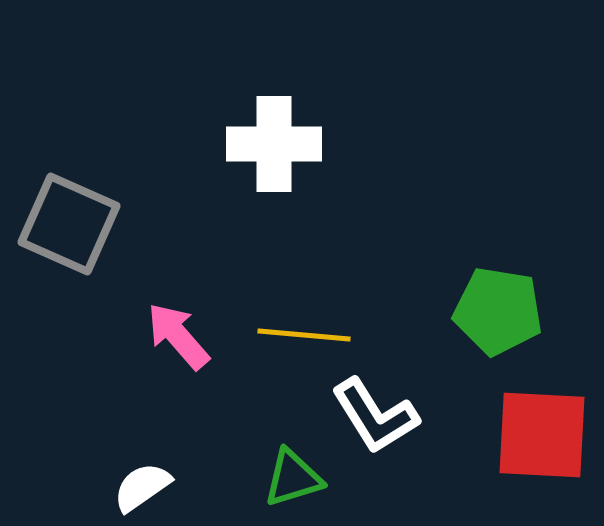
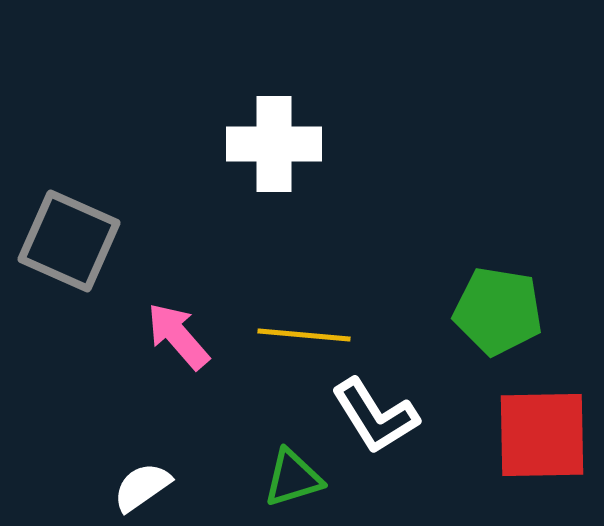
gray square: moved 17 px down
red square: rotated 4 degrees counterclockwise
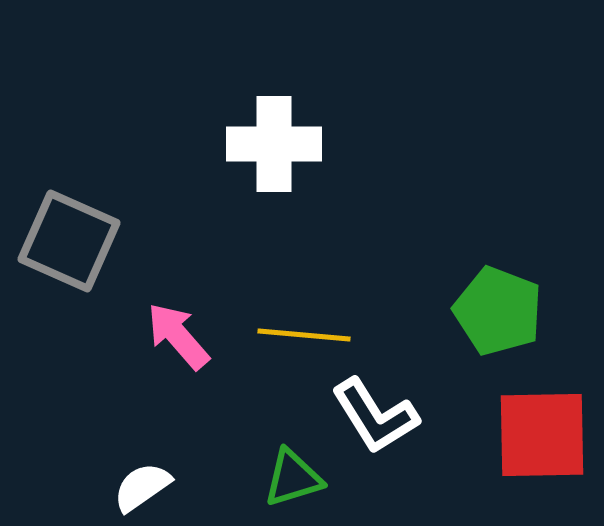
green pentagon: rotated 12 degrees clockwise
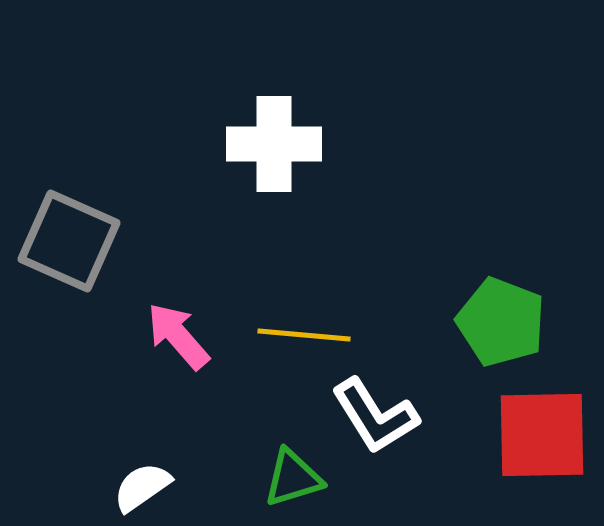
green pentagon: moved 3 px right, 11 px down
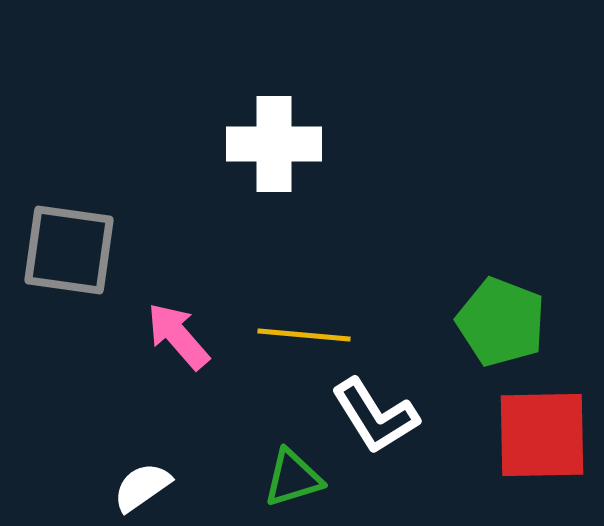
gray square: moved 9 px down; rotated 16 degrees counterclockwise
